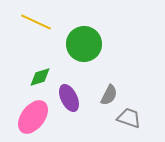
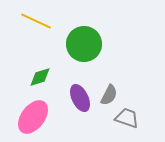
yellow line: moved 1 px up
purple ellipse: moved 11 px right
gray trapezoid: moved 2 px left
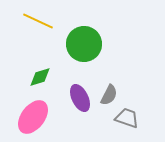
yellow line: moved 2 px right
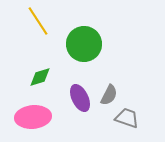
yellow line: rotated 32 degrees clockwise
pink ellipse: rotated 48 degrees clockwise
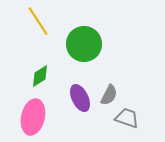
green diamond: moved 1 px up; rotated 15 degrees counterclockwise
pink ellipse: rotated 72 degrees counterclockwise
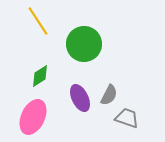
pink ellipse: rotated 12 degrees clockwise
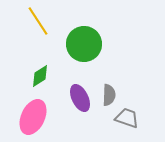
gray semicircle: rotated 25 degrees counterclockwise
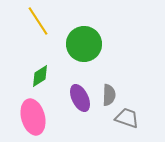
pink ellipse: rotated 40 degrees counterclockwise
